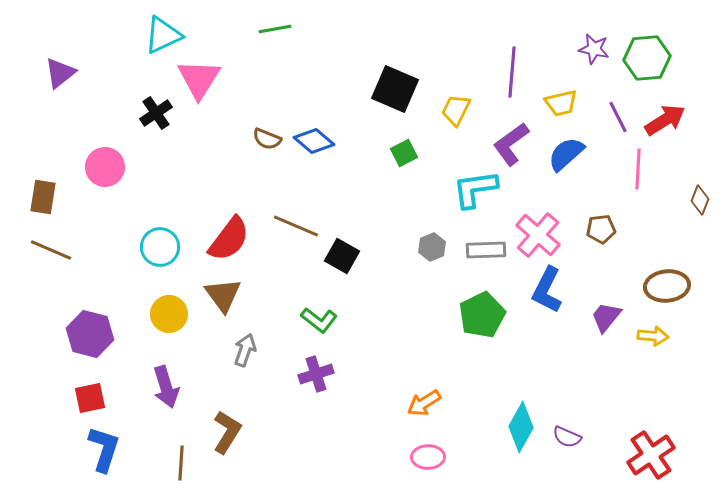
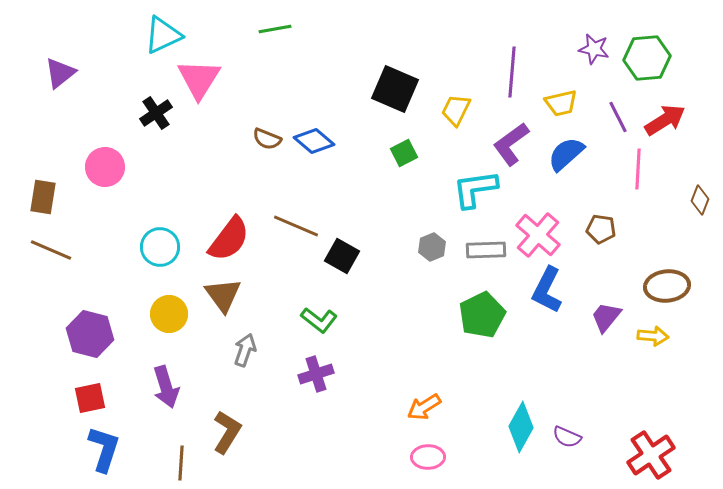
brown pentagon at (601, 229): rotated 16 degrees clockwise
orange arrow at (424, 403): moved 4 px down
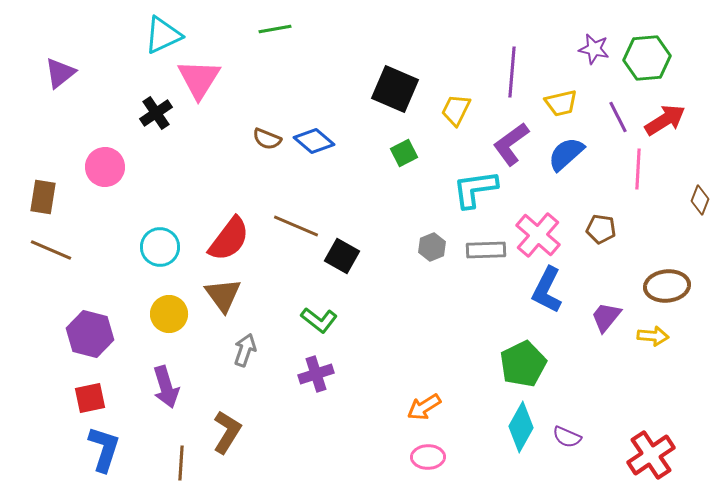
green pentagon at (482, 315): moved 41 px right, 49 px down
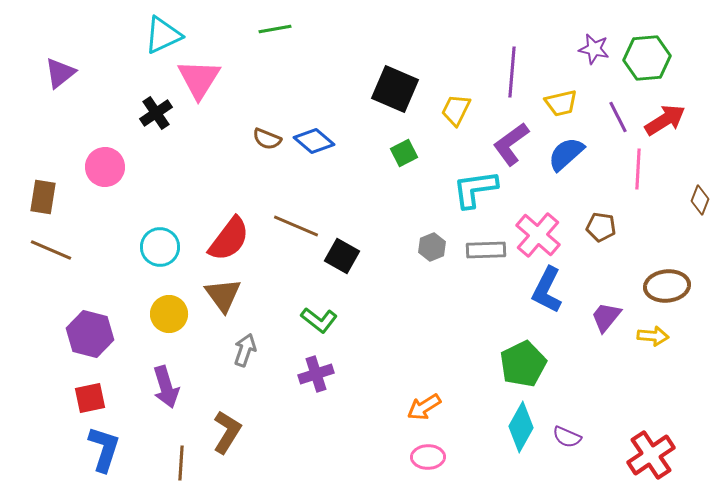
brown pentagon at (601, 229): moved 2 px up
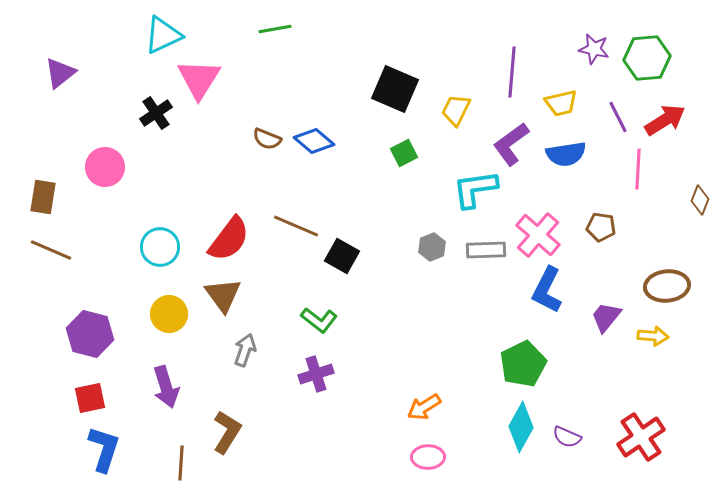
blue semicircle at (566, 154): rotated 147 degrees counterclockwise
red cross at (651, 455): moved 10 px left, 18 px up
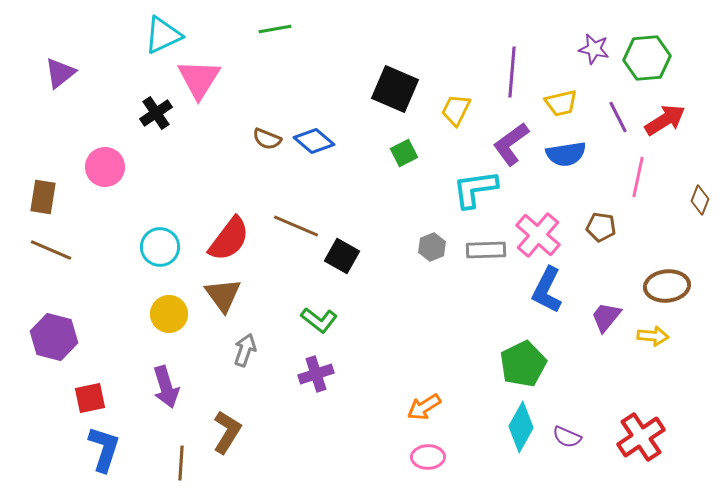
pink line at (638, 169): moved 8 px down; rotated 9 degrees clockwise
purple hexagon at (90, 334): moved 36 px left, 3 px down
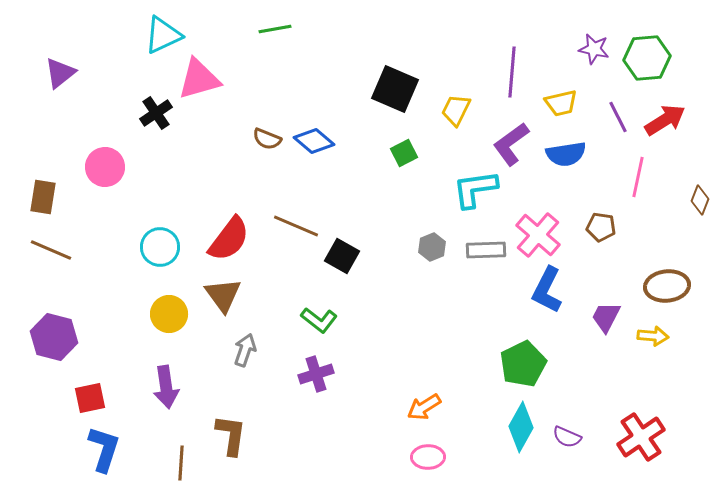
pink triangle at (199, 79): rotated 42 degrees clockwise
purple trapezoid at (606, 317): rotated 12 degrees counterclockwise
purple arrow at (166, 387): rotated 9 degrees clockwise
brown L-shape at (227, 432): moved 4 px right, 3 px down; rotated 24 degrees counterclockwise
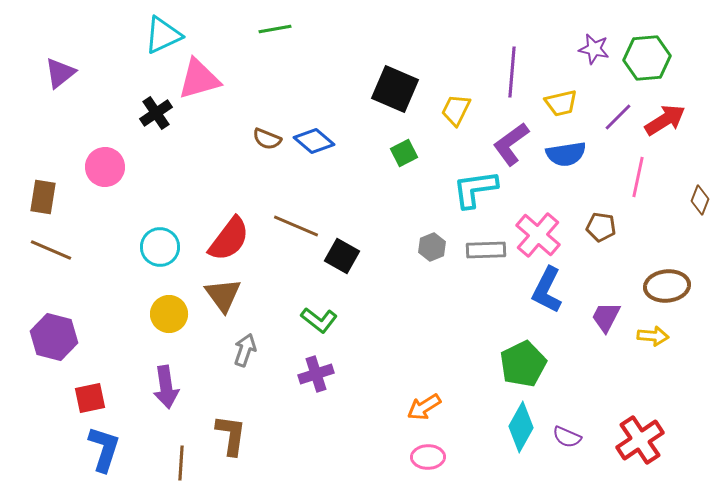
purple line at (618, 117): rotated 72 degrees clockwise
red cross at (641, 437): moved 1 px left, 3 px down
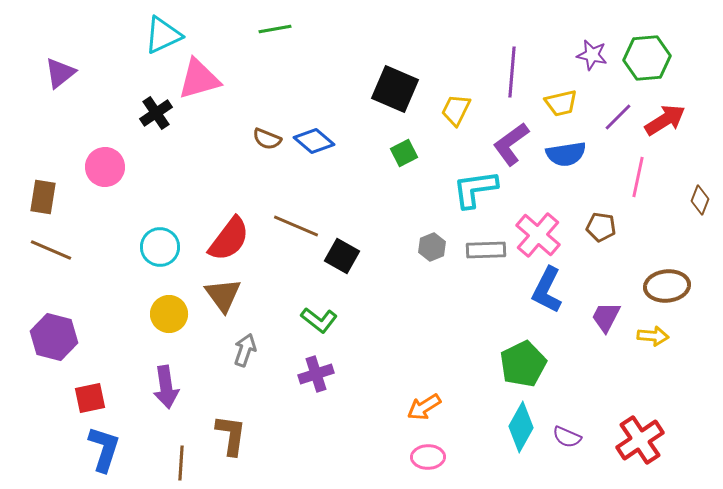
purple star at (594, 49): moved 2 px left, 6 px down
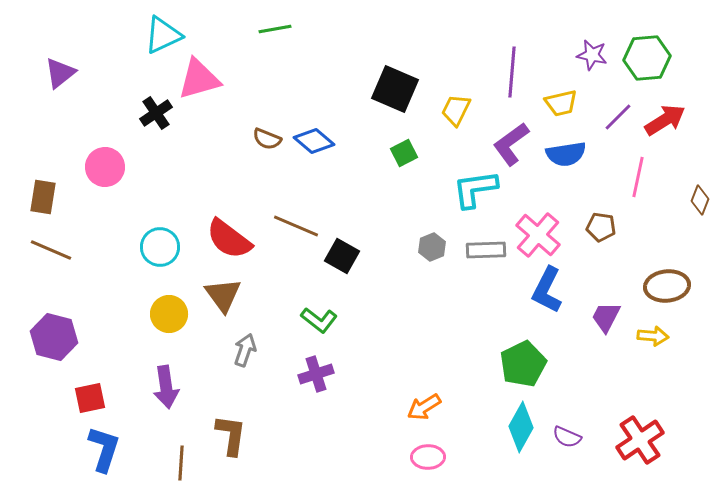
red semicircle at (229, 239): rotated 90 degrees clockwise
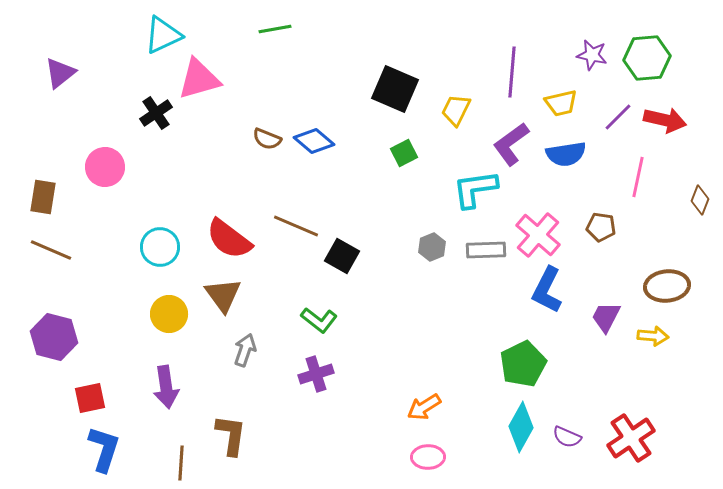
red arrow at (665, 120): rotated 45 degrees clockwise
red cross at (640, 440): moved 9 px left, 2 px up
